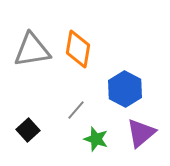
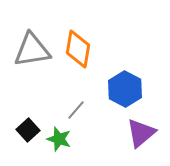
green star: moved 37 px left
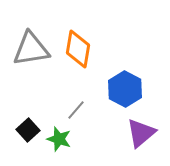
gray triangle: moved 1 px left, 1 px up
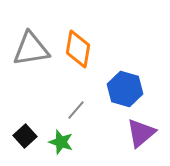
blue hexagon: rotated 12 degrees counterclockwise
black square: moved 3 px left, 6 px down
green star: moved 2 px right, 3 px down
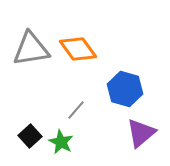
orange diamond: rotated 45 degrees counterclockwise
black square: moved 5 px right
green star: rotated 10 degrees clockwise
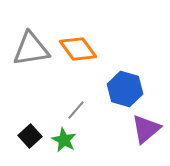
purple triangle: moved 5 px right, 4 px up
green star: moved 3 px right, 2 px up
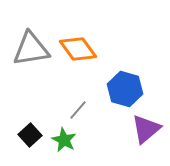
gray line: moved 2 px right
black square: moved 1 px up
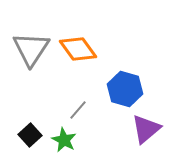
gray triangle: rotated 48 degrees counterclockwise
